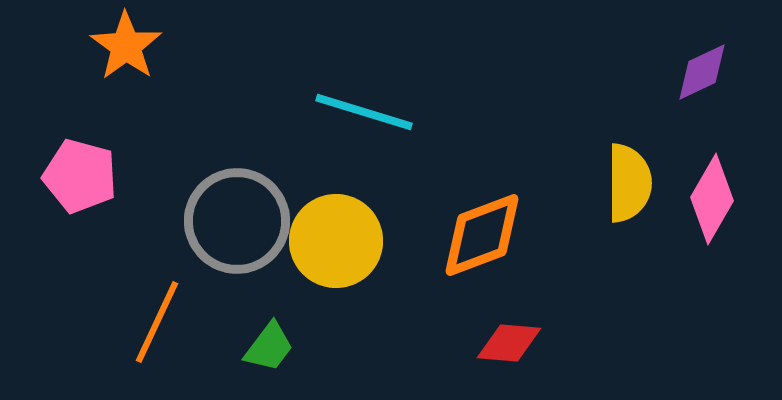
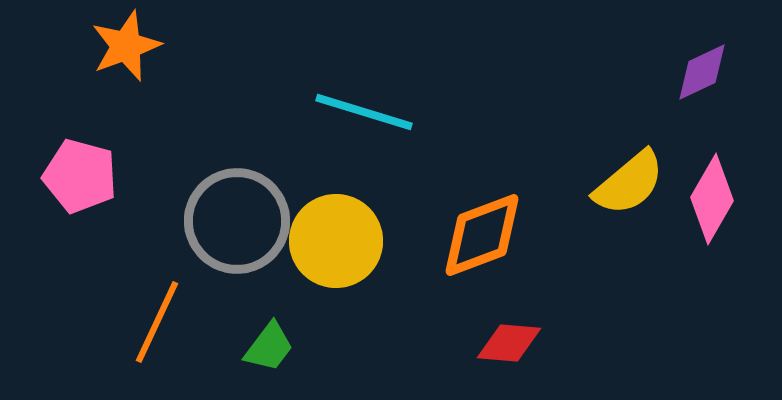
orange star: rotated 16 degrees clockwise
yellow semicircle: rotated 50 degrees clockwise
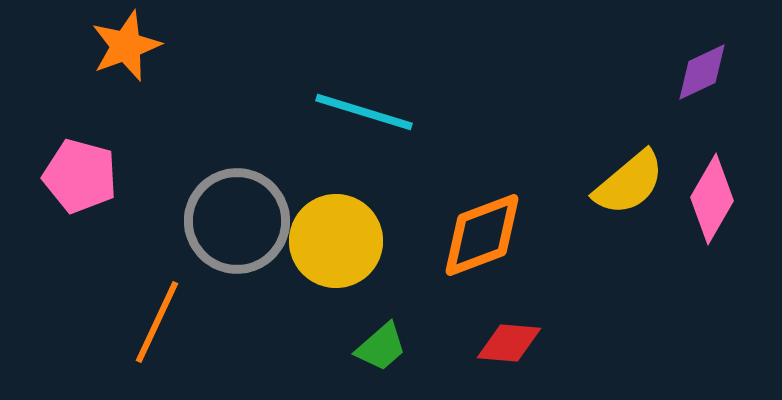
green trapezoid: moved 112 px right; rotated 12 degrees clockwise
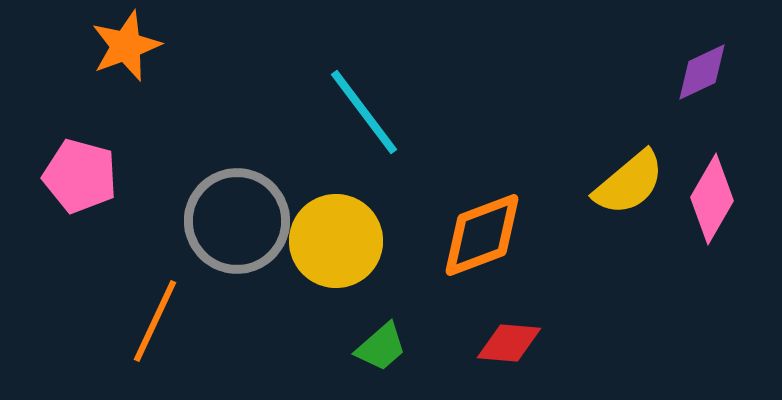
cyan line: rotated 36 degrees clockwise
orange line: moved 2 px left, 1 px up
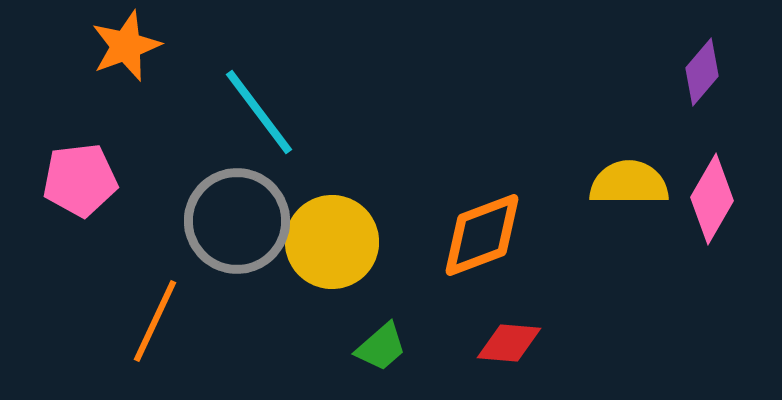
purple diamond: rotated 24 degrees counterclockwise
cyan line: moved 105 px left
pink pentagon: moved 4 px down; rotated 22 degrees counterclockwise
yellow semicircle: rotated 140 degrees counterclockwise
yellow circle: moved 4 px left, 1 px down
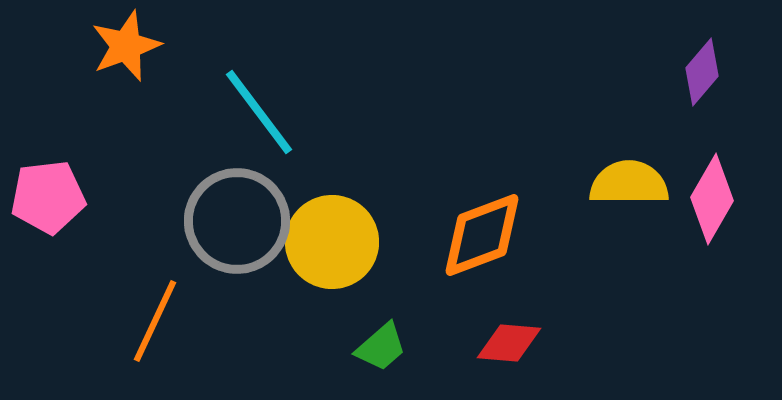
pink pentagon: moved 32 px left, 17 px down
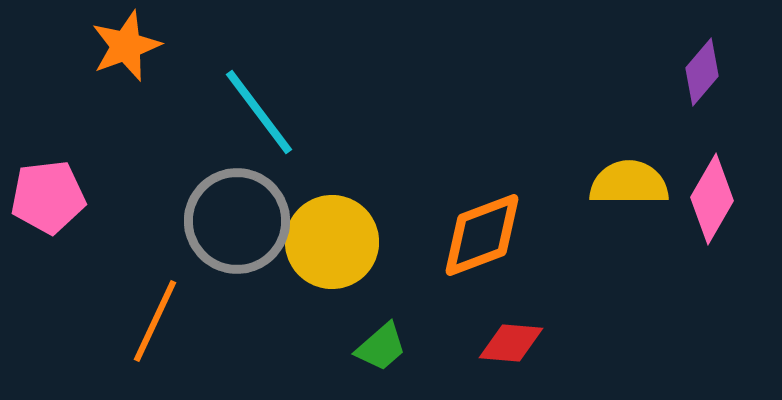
red diamond: moved 2 px right
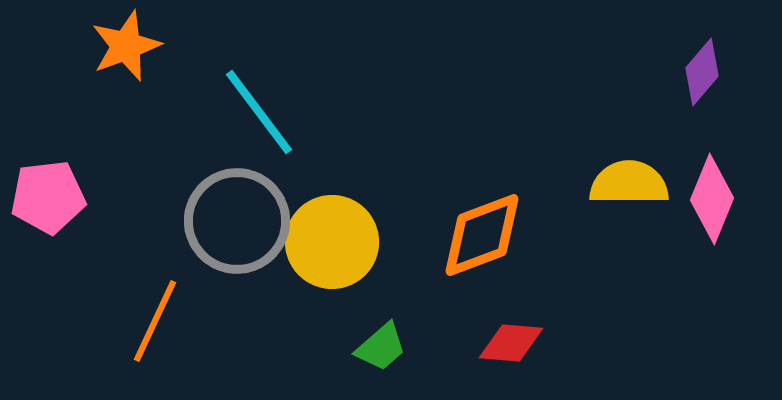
pink diamond: rotated 8 degrees counterclockwise
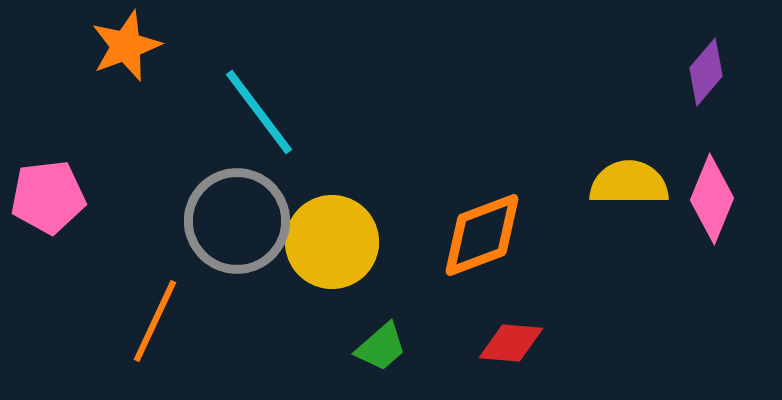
purple diamond: moved 4 px right
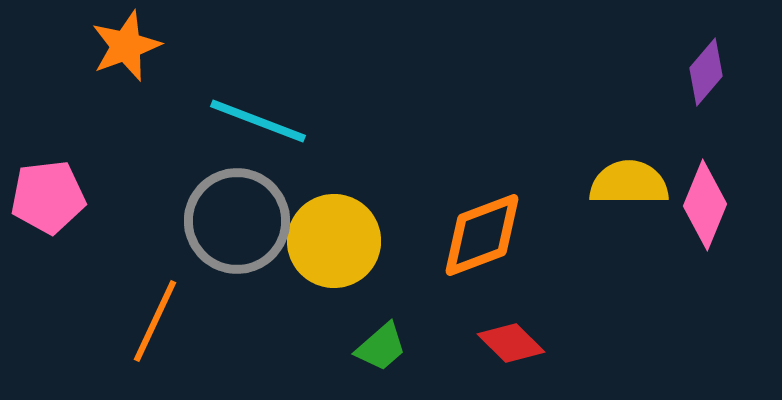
cyan line: moved 1 px left, 9 px down; rotated 32 degrees counterclockwise
pink diamond: moved 7 px left, 6 px down
yellow circle: moved 2 px right, 1 px up
red diamond: rotated 40 degrees clockwise
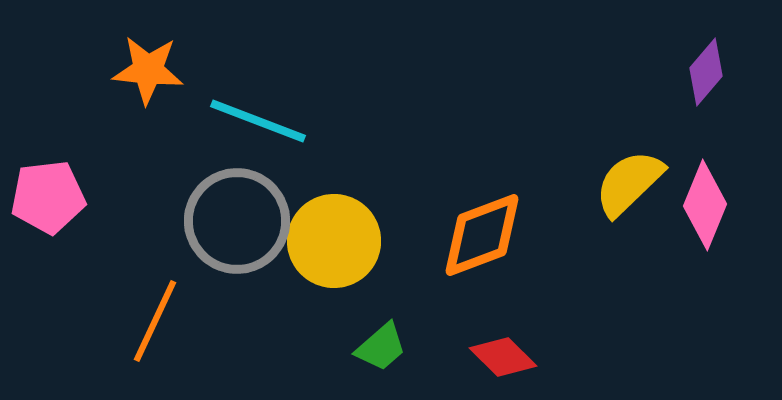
orange star: moved 22 px right, 24 px down; rotated 26 degrees clockwise
yellow semicircle: rotated 44 degrees counterclockwise
red diamond: moved 8 px left, 14 px down
